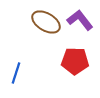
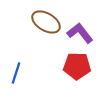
purple L-shape: moved 13 px down
red pentagon: moved 2 px right, 5 px down
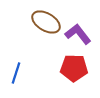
purple L-shape: moved 2 px left, 1 px down
red pentagon: moved 3 px left, 2 px down
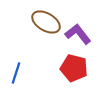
red pentagon: rotated 12 degrees clockwise
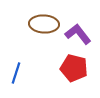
brown ellipse: moved 2 px left, 2 px down; rotated 28 degrees counterclockwise
